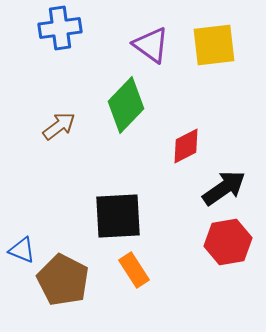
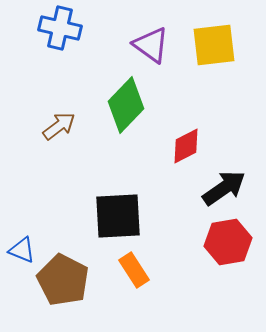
blue cross: rotated 21 degrees clockwise
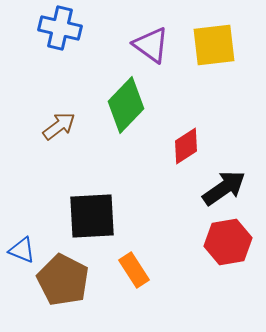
red diamond: rotated 6 degrees counterclockwise
black square: moved 26 px left
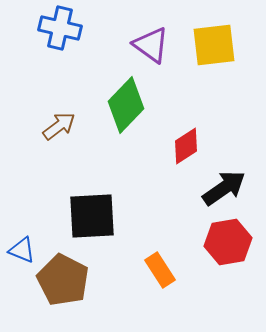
orange rectangle: moved 26 px right
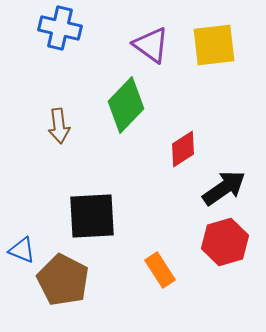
brown arrow: rotated 120 degrees clockwise
red diamond: moved 3 px left, 3 px down
red hexagon: moved 3 px left; rotated 6 degrees counterclockwise
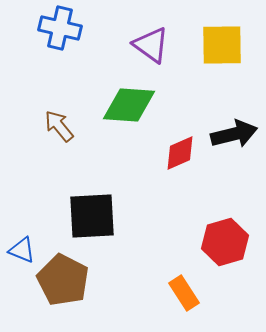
yellow square: moved 8 px right; rotated 6 degrees clockwise
green diamond: moved 3 px right; rotated 50 degrees clockwise
brown arrow: rotated 148 degrees clockwise
red diamond: moved 3 px left, 4 px down; rotated 9 degrees clockwise
black arrow: moved 10 px right, 54 px up; rotated 21 degrees clockwise
orange rectangle: moved 24 px right, 23 px down
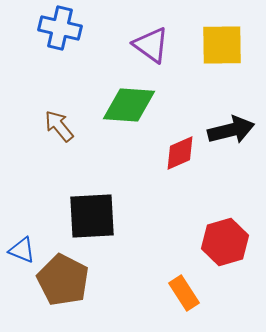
black arrow: moved 3 px left, 4 px up
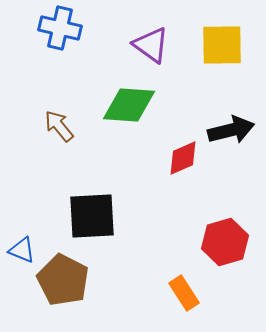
red diamond: moved 3 px right, 5 px down
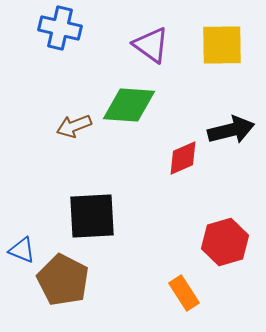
brown arrow: moved 15 px right; rotated 72 degrees counterclockwise
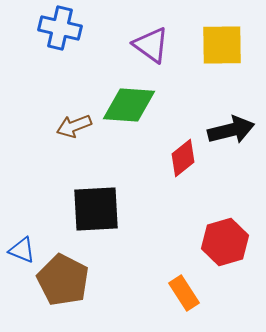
red diamond: rotated 15 degrees counterclockwise
black square: moved 4 px right, 7 px up
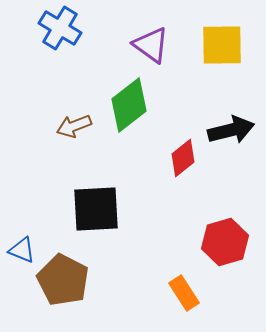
blue cross: rotated 18 degrees clockwise
green diamond: rotated 42 degrees counterclockwise
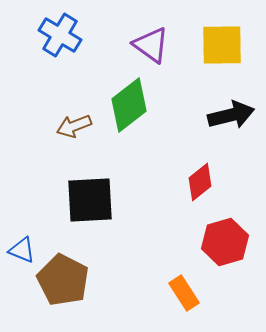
blue cross: moved 7 px down
black arrow: moved 15 px up
red diamond: moved 17 px right, 24 px down
black square: moved 6 px left, 9 px up
